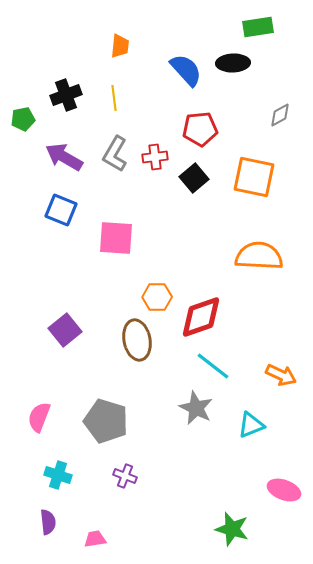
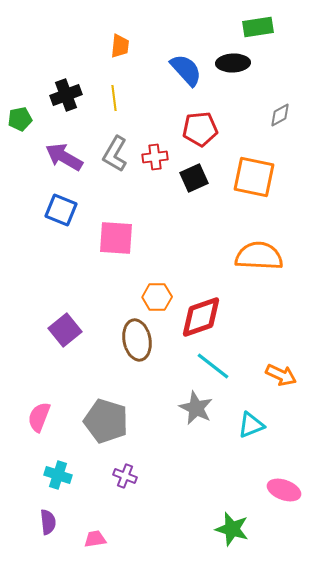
green pentagon: moved 3 px left
black square: rotated 16 degrees clockwise
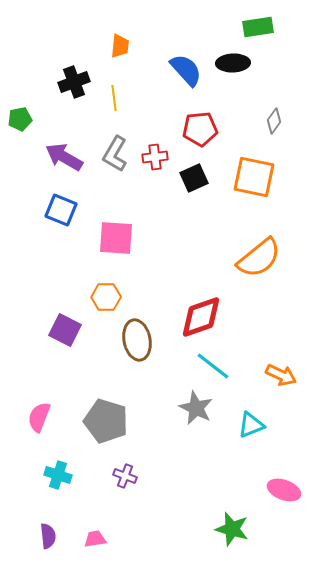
black cross: moved 8 px right, 13 px up
gray diamond: moved 6 px left, 6 px down; rotated 25 degrees counterclockwise
orange semicircle: moved 2 px down; rotated 138 degrees clockwise
orange hexagon: moved 51 px left
purple square: rotated 24 degrees counterclockwise
purple semicircle: moved 14 px down
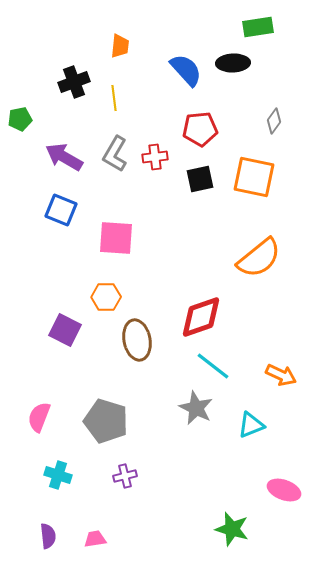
black square: moved 6 px right, 1 px down; rotated 12 degrees clockwise
purple cross: rotated 35 degrees counterclockwise
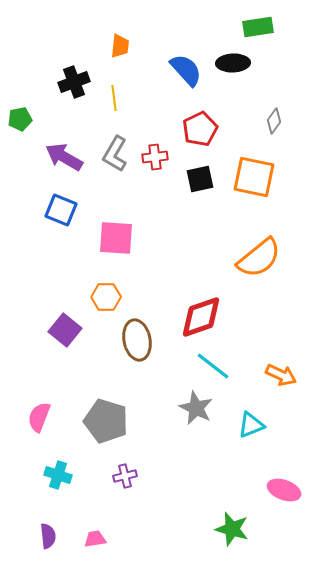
red pentagon: rotated 20 degrees counterclockwise
purple square: rotated 12 degrees clockwise
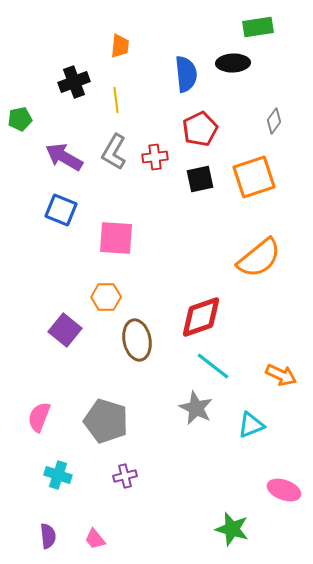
blue semicircle: moved 4 px down; rotated 36 degrees clockwise
yellow line: moved 2 px right, 2 px down
gray L-shape: moved 1 px left, 2 px up
orange square: rotated 30 degrees counterclockwise
pink trapezoid: rotated 120 degrees counterclockwise
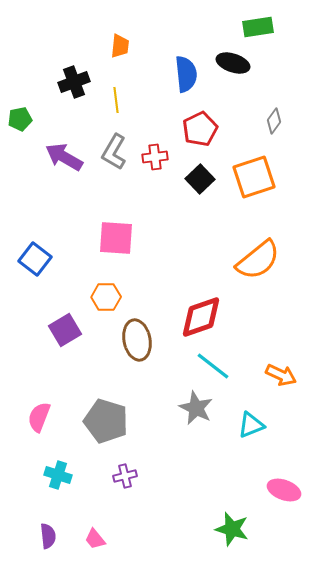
black ellipse: rotated 20 degrees clockwise
black square: rotated 32 degrees counterclockwise
blue square: moved 26 px left, 49 px down; rotated 16 degrees clockwise
orange semicircle: moved 1 px left, 2 px down
purple square: rotated 20 degrees clockwise
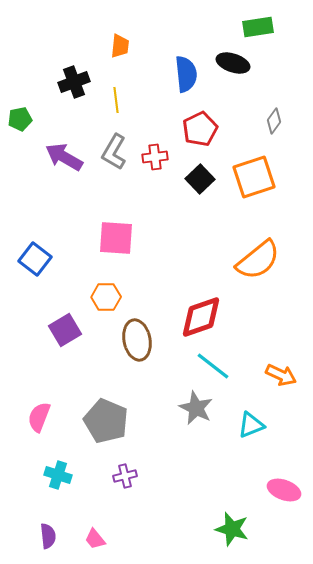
gray pentagon: rotated 6 degrees clockwise
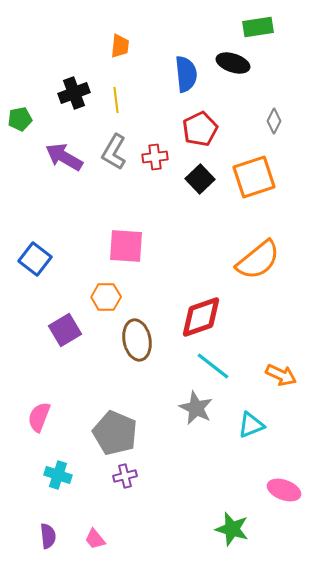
black cross: moved 11 px down
gray diamond: rotated 10 degrees counterclockwise
pink square: moved 10 px right, 8 px down
gray pentagon: moved 9 px right, 12 px down
